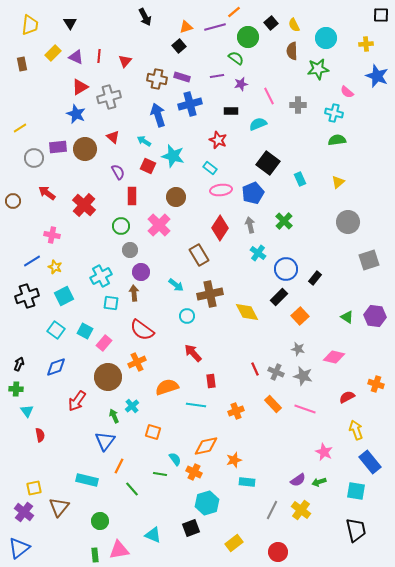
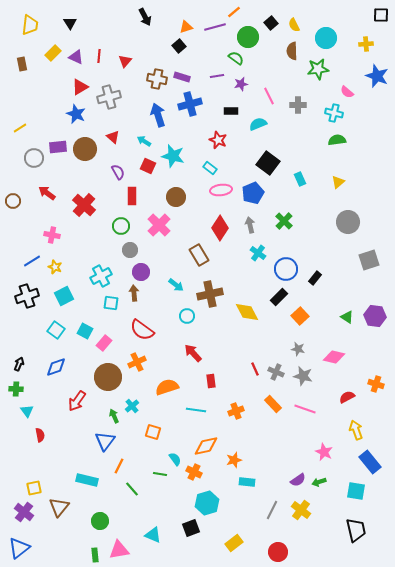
cyan line at (196, 405): moved 5 px down
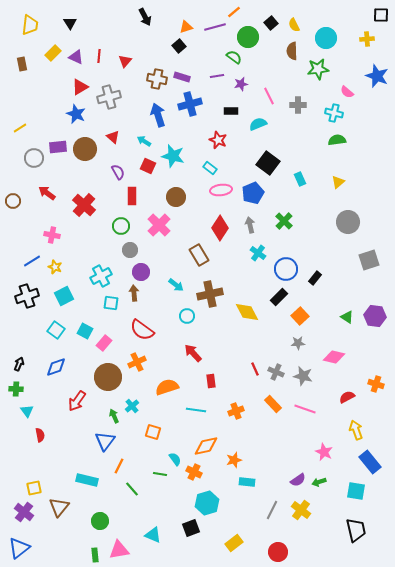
yellow cross at (366, 44): moved 1 px right, 5 px up
green semicircle at (236, 58): moved 2 px left, 1 px up
gray star at (298, 349): moved 6 px up; rotated 16 degrees counterclockwise
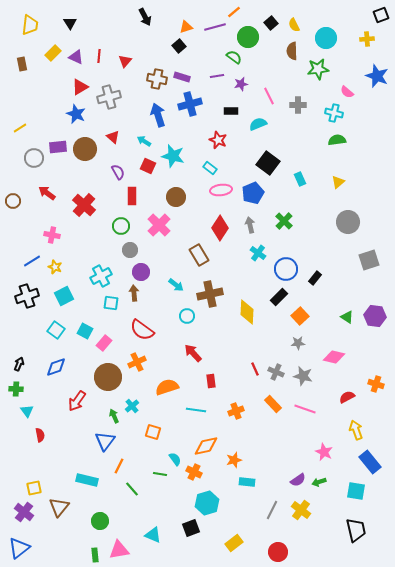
black square at (381, 15): rotated 21 degrees counterclockwise
yellow diamond at (247, 312): rotated 30 degrees clockwise
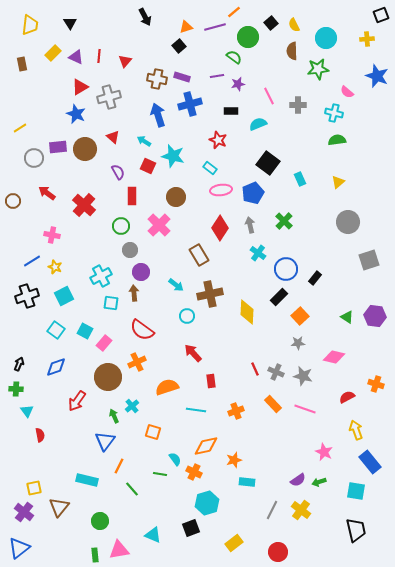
purple star at (241, 84): moved 3 px left
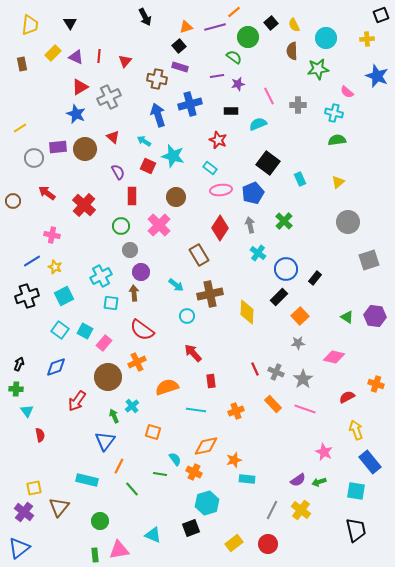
purple rectangle at (182, 77): moved 2 px left, 10 px up
gray cross at (109, 97): rotated 10 degrees counterclockwise
cyan square at (56, 330): moved 4 px right
gray star at (303, 376): moved 3 px down; rotated 24 degrees clockwise
cyan rectangle at (247, 482): moved 3 px up
red circle at (278, 552): moved 10 px left, 8 px up
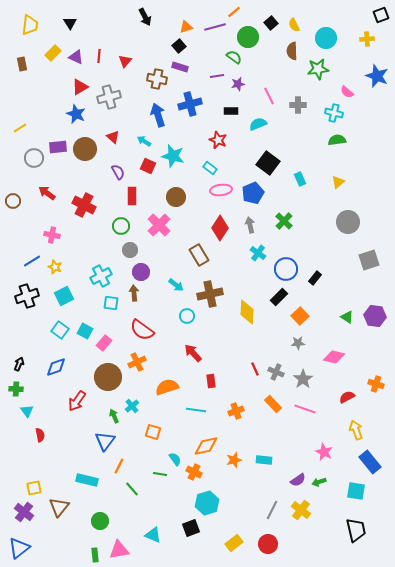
gray cross at (109, 97): rotated 10 degrees clockwise
red cross at (84, 205): rotated 15 degrees counterclockwise
cyan rectangle at (247, 479): moved 17 px right, 19 px up
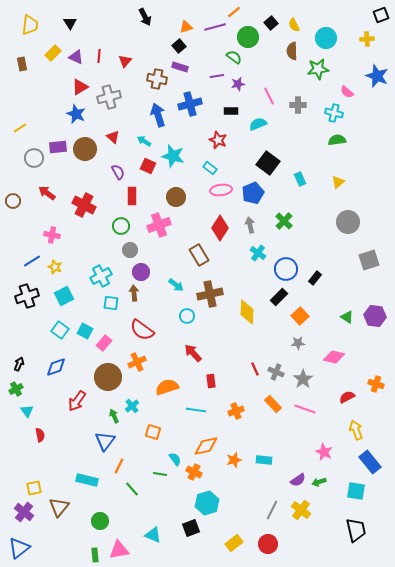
pink cross at (159, 225): rotated 25 degrees clockwise
green cross at (16, 389): rotated 32 degrees counterclockwise
